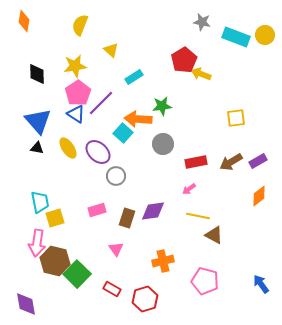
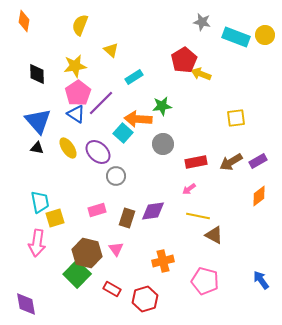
brown hexagon at (55, 261): moved 32 px right, 8 px up
blue arrow at (261, 284): moved 4 px up
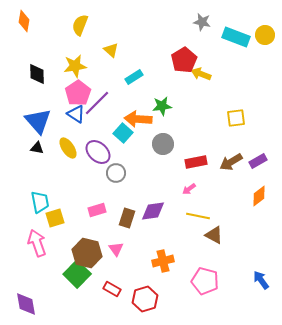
purple line at (101, 103): moved 4 px left
gray circle at (116, 176): moved 3 px up
pink arrow at (37, 243): rotated 152 degrees clockwise
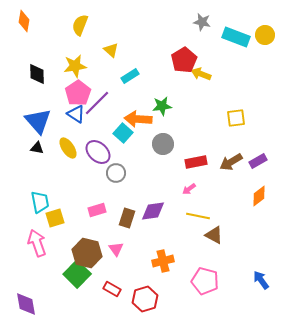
cyan rectangle at (134, 77): moved 4 px left, 1 px up
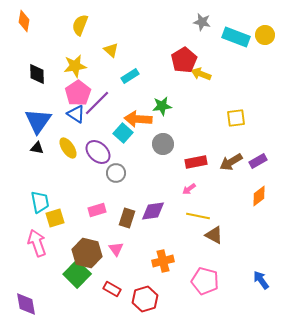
blue triangle at (38, 121): rotated 16 degrees clockwise
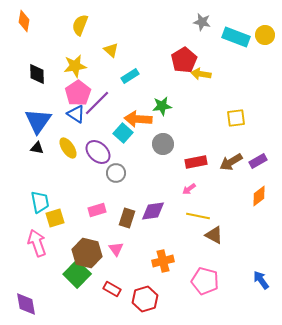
yellow arrow at (201, 74): rotated 12 degrees counterclockwise
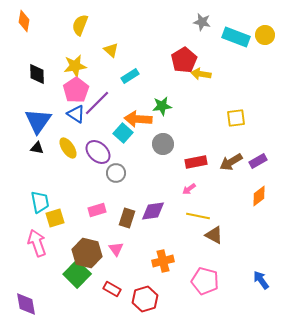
pink pentagon at (78, 93): moved 2 px left, 3 px up
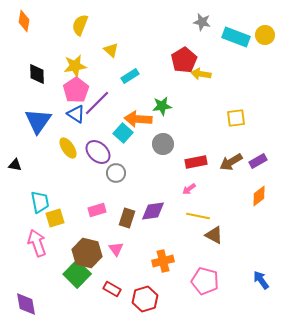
black triangle at (37, 148): moved 22 px left, 17 px down
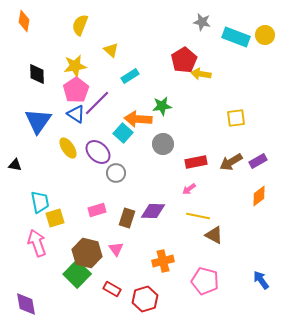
purple diamond at (153, 211): rotated 10 degrees clockwise
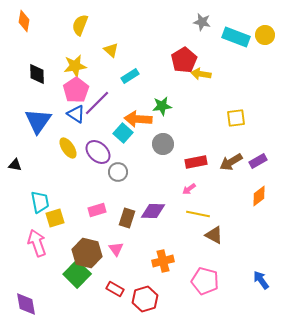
gray circle at (116, 173): moved 2 px right, 1 px up
yellow line at (198, 216): moved 2 px up
red rectangle at (112, 289): moved 3 px right
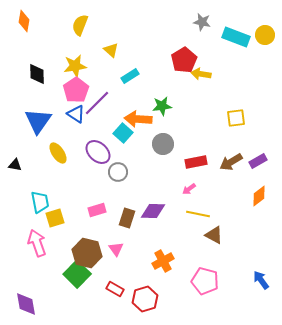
yellow ellipse at (68, 148): moved 10 px left, 5 px down
orange cross at (163, 261): rotated 15 degrees counterclockwise
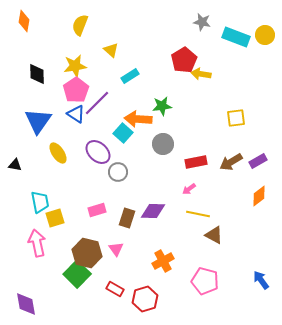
pink arrow at (37, 243): rotated 8 degrees clockwise
